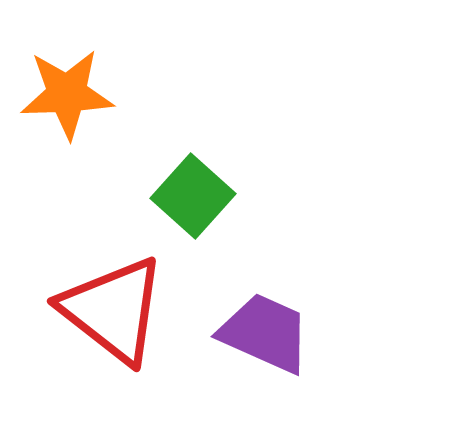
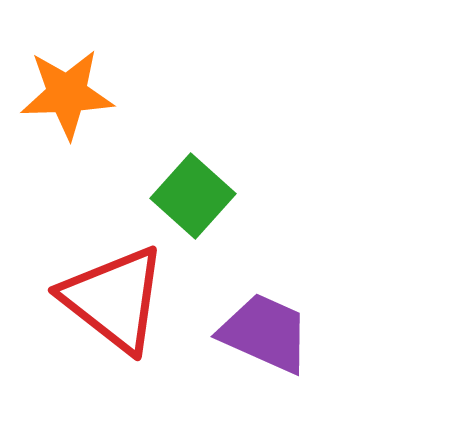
red triangle: moved 1 px right, 11 px up
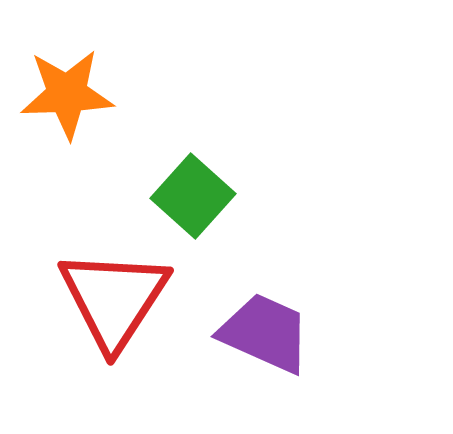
red triangle: rotated 25 degrees clockwise
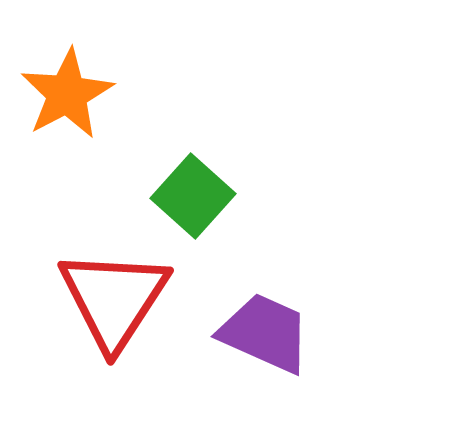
orange star: rotated 26 degrees counterclockwise
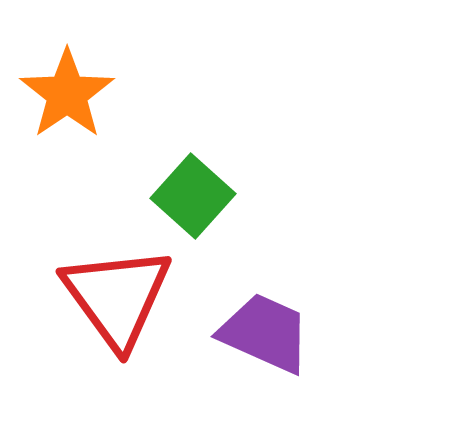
orange star: rotated 6 degrees counterclockwise
red triangle: moved 3 px right, 2 px up; rotated 9 degrees counterclockwise
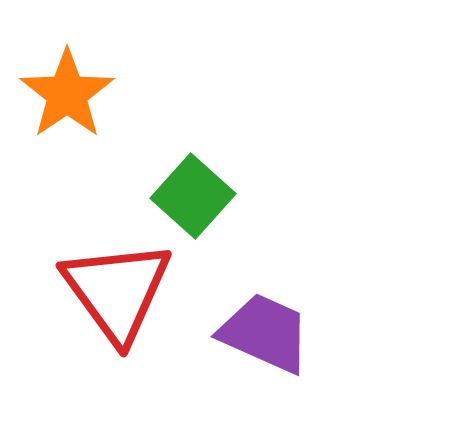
red triangle: moved 6 px up
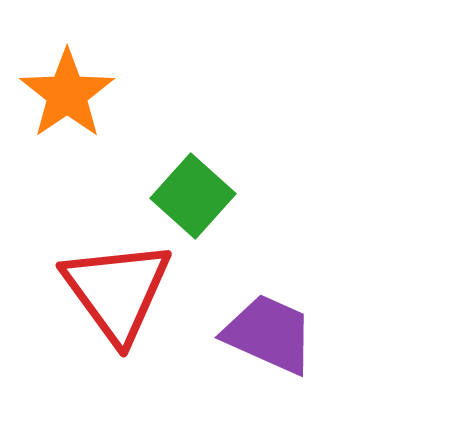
purple trapezoid: moved 4 px right, 1 px down
